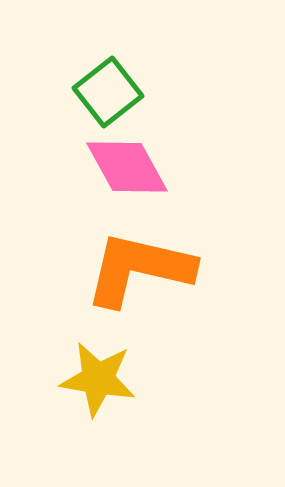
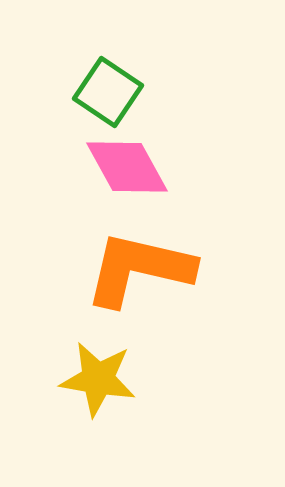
green square: rotated 18 degrees counterclockwise
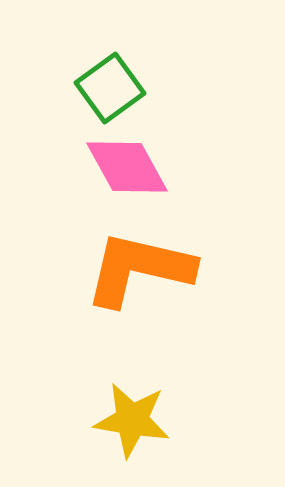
green square: moved 2 px right, 4 px up; rotated 20 degrees clockwise
yellow star: moved 34 px right, 41 px down
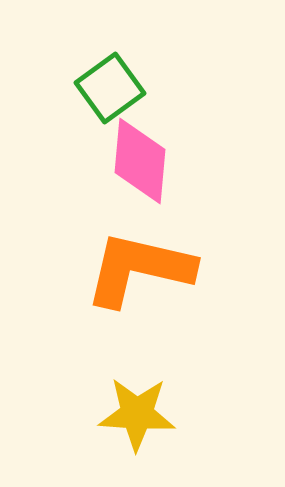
pink diamond: moved 13 px right, 6 px up; rotated 34 degrees clockwise
yellow star: moved 5 px right, 6 px up; rotated 6 degrees counterclockwise
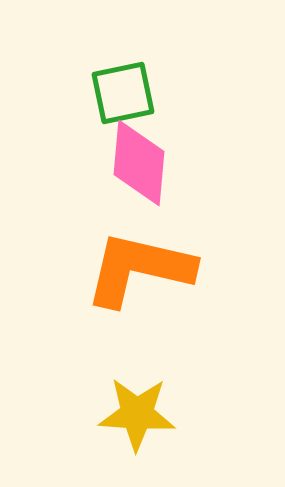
green square: moved 13 px right, 5 px down; rotated 24 degrees clockwise
pink diamond: moved 1 px left, 2 px down
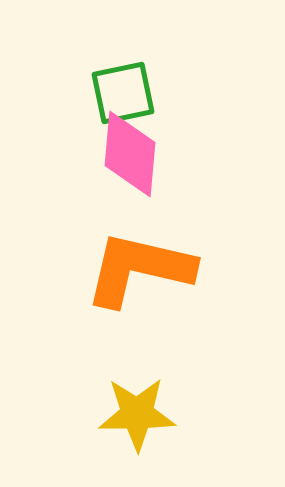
pink diamond: moved 9 px left, 9 px up
yellow star: rotated 4 degrees counterclockwise
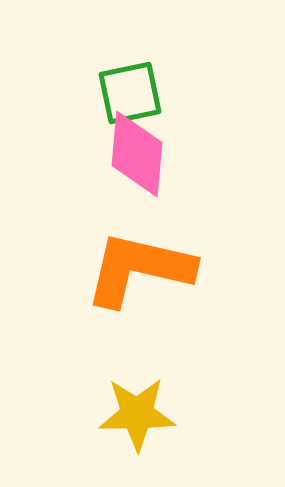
green square: moved 7 px right
pink diamond: moved 7 px right
